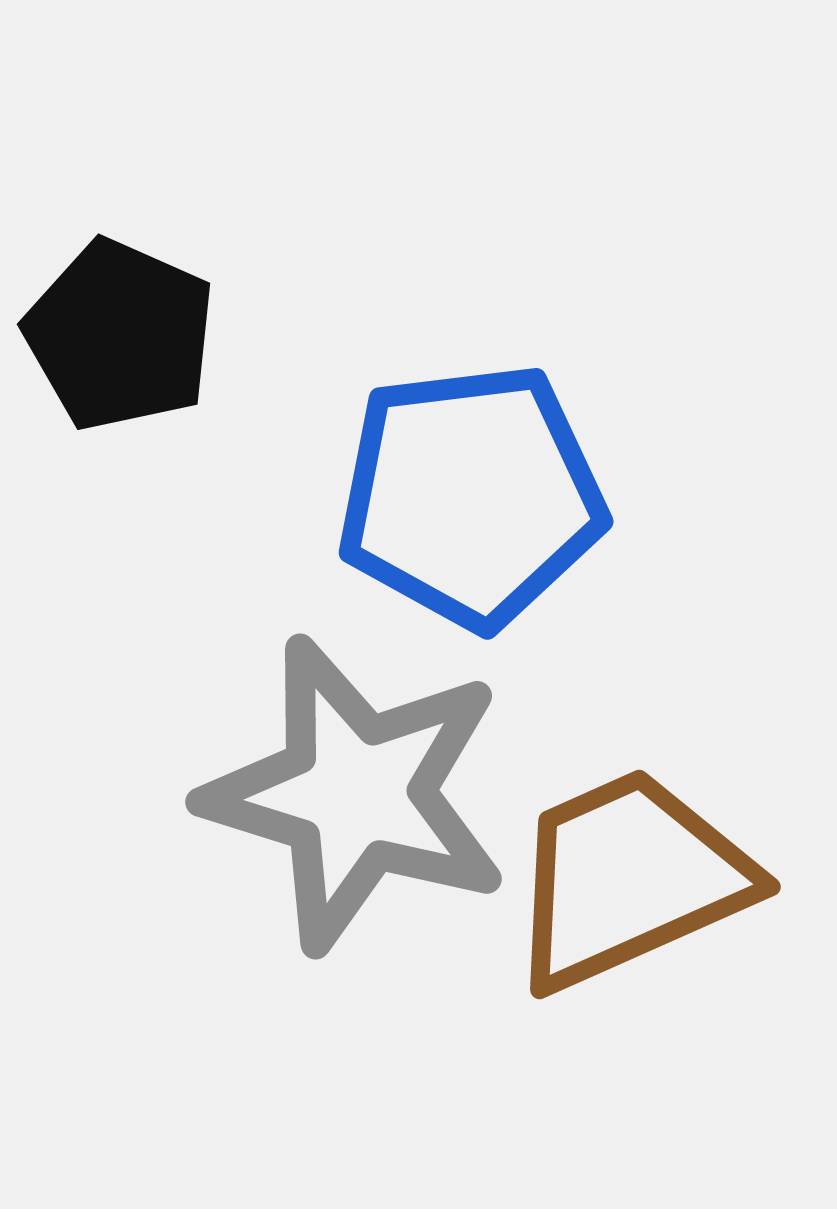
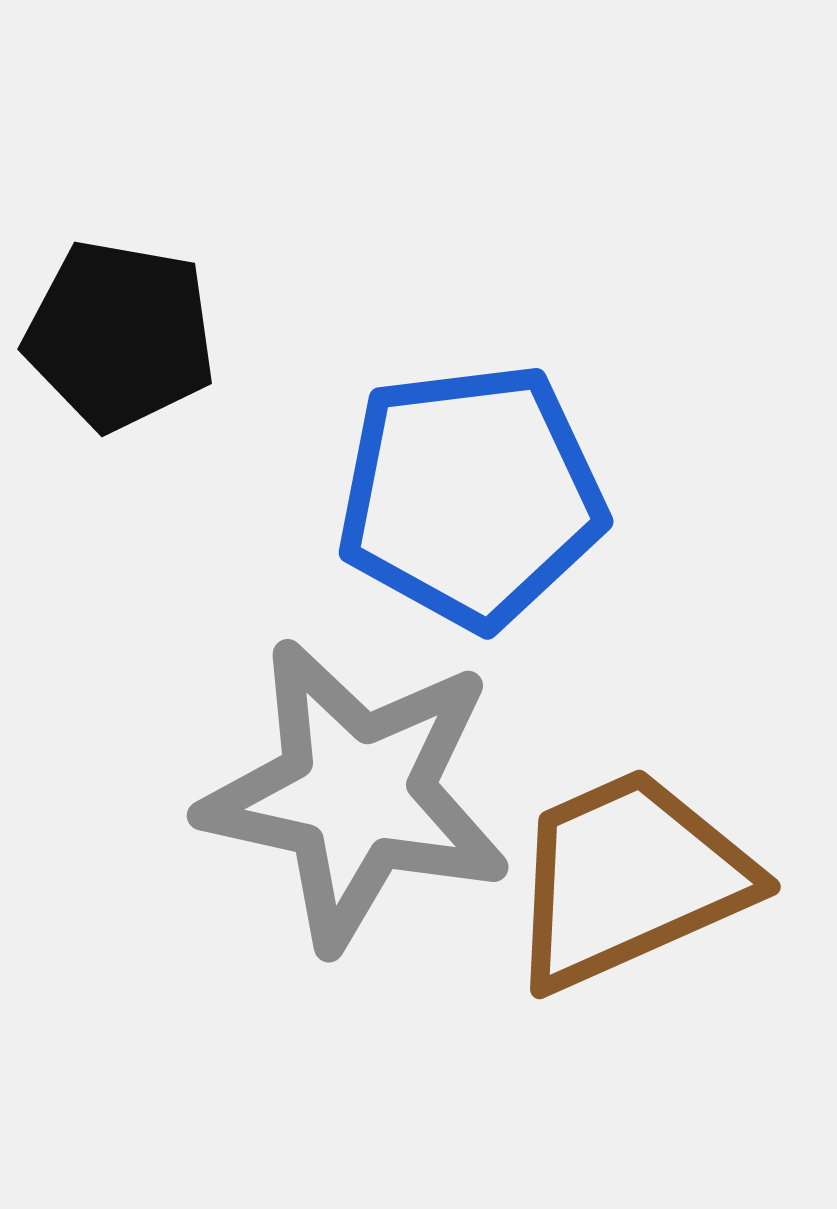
black pentagon: rotated 14 degrees counterclockwise
gray star: rotated 5 degrees counterclockwise
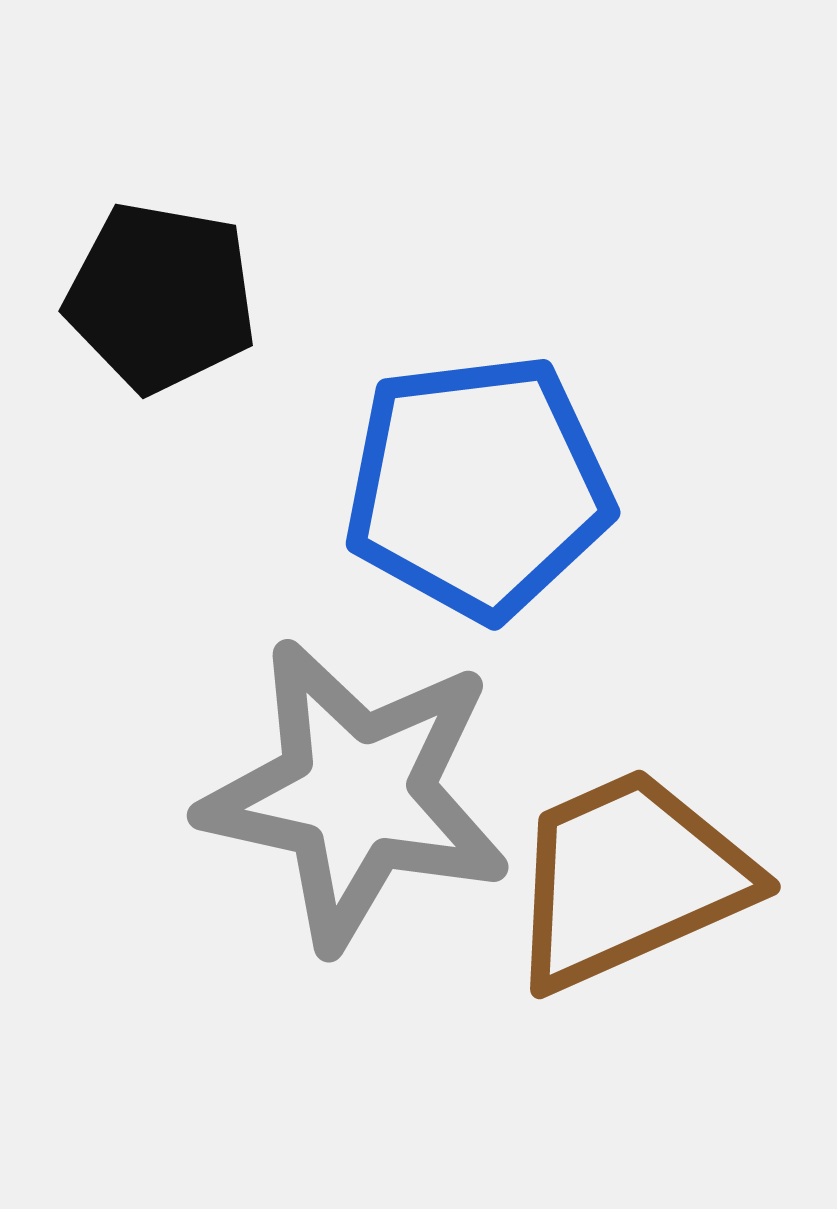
black pentagon: moved 41 px right, 38 px up
blue pentagon: moved 7 px right, 9 px up
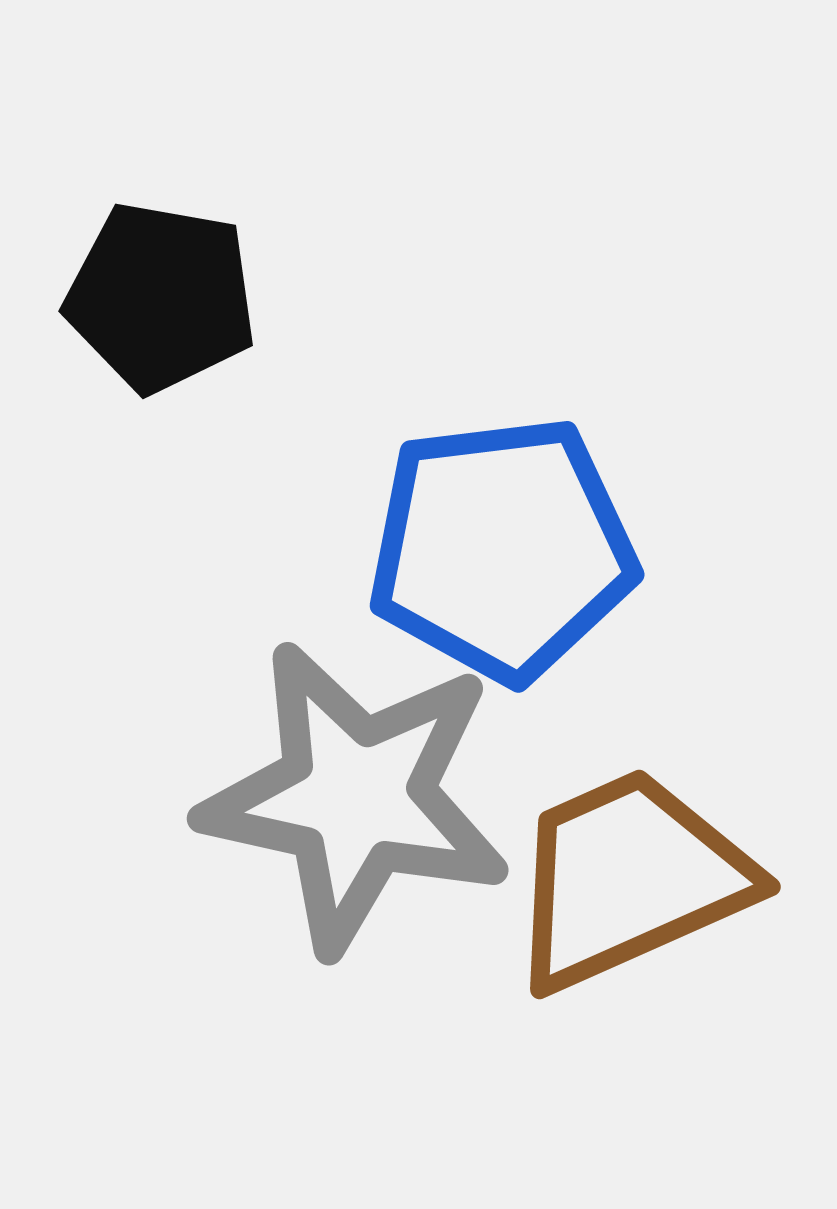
blue pentagon: moved 24 px right, 62 px down
gray star: moved 3 px down
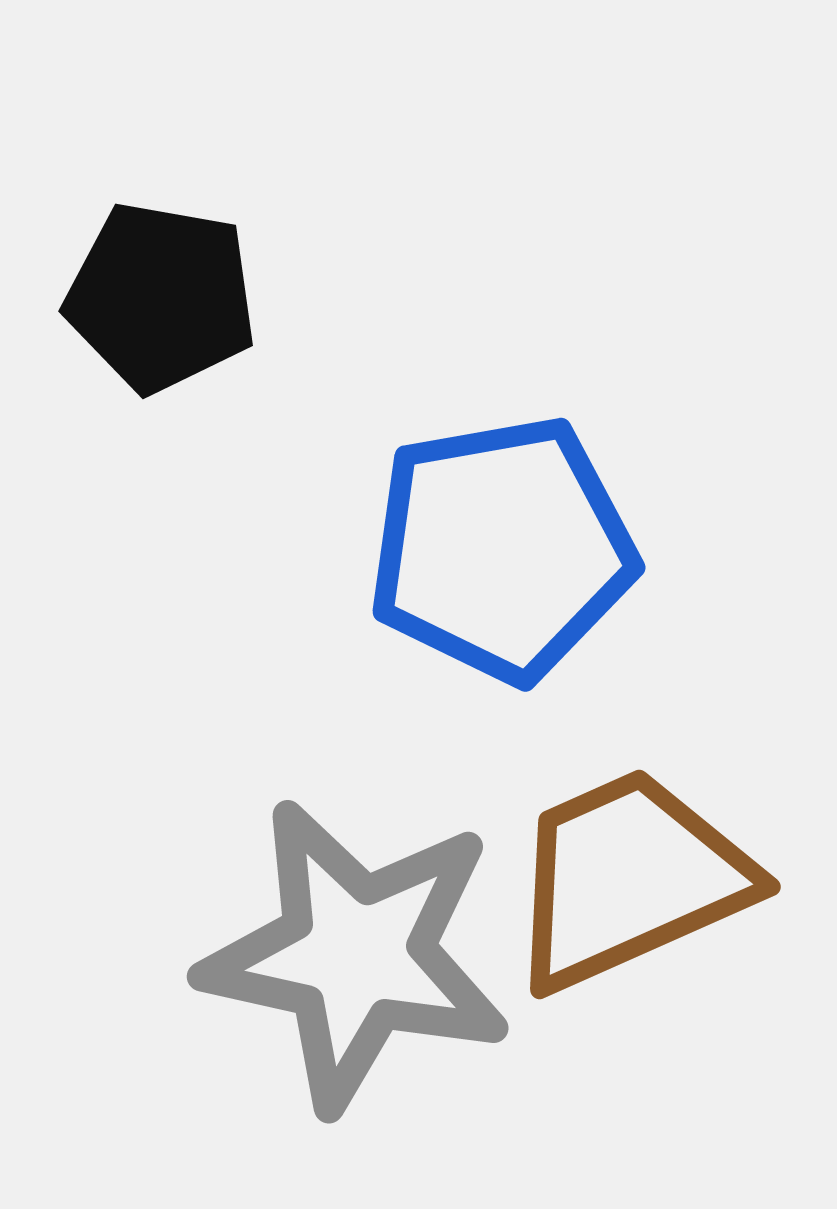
blue pentagon: rotated 3 degrees counterclockwise
gray star: moved 158 px down
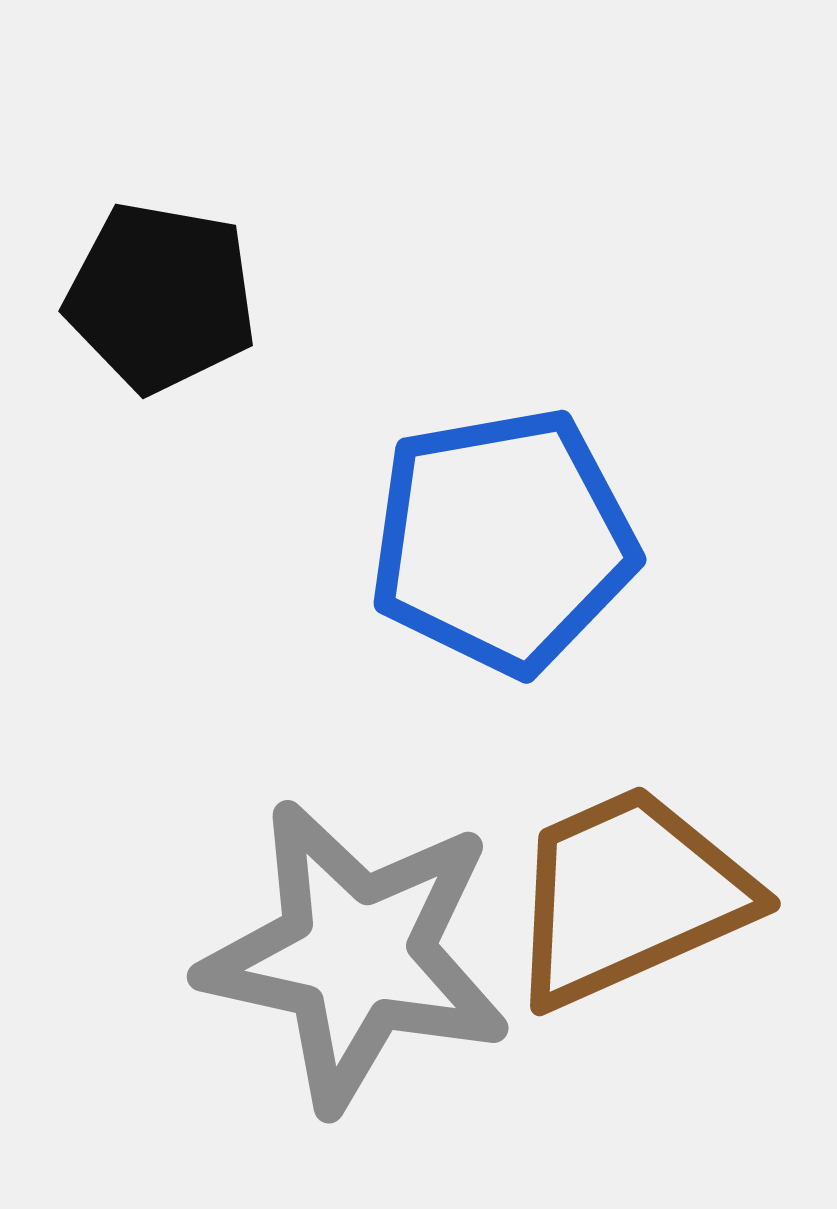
blue pentagon: moved 1 px right, 8 px up
brown trapezoid: moved 17 px down
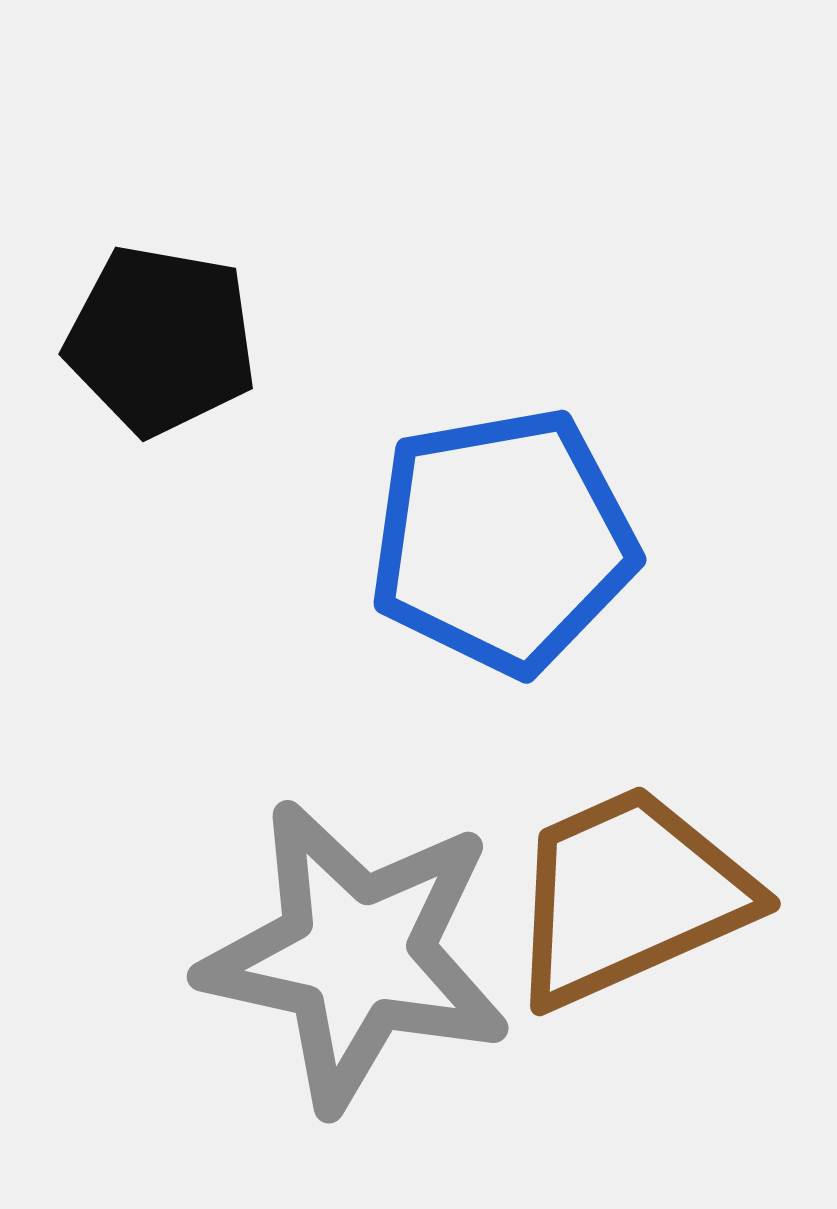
black pentagon: moved 43 px down
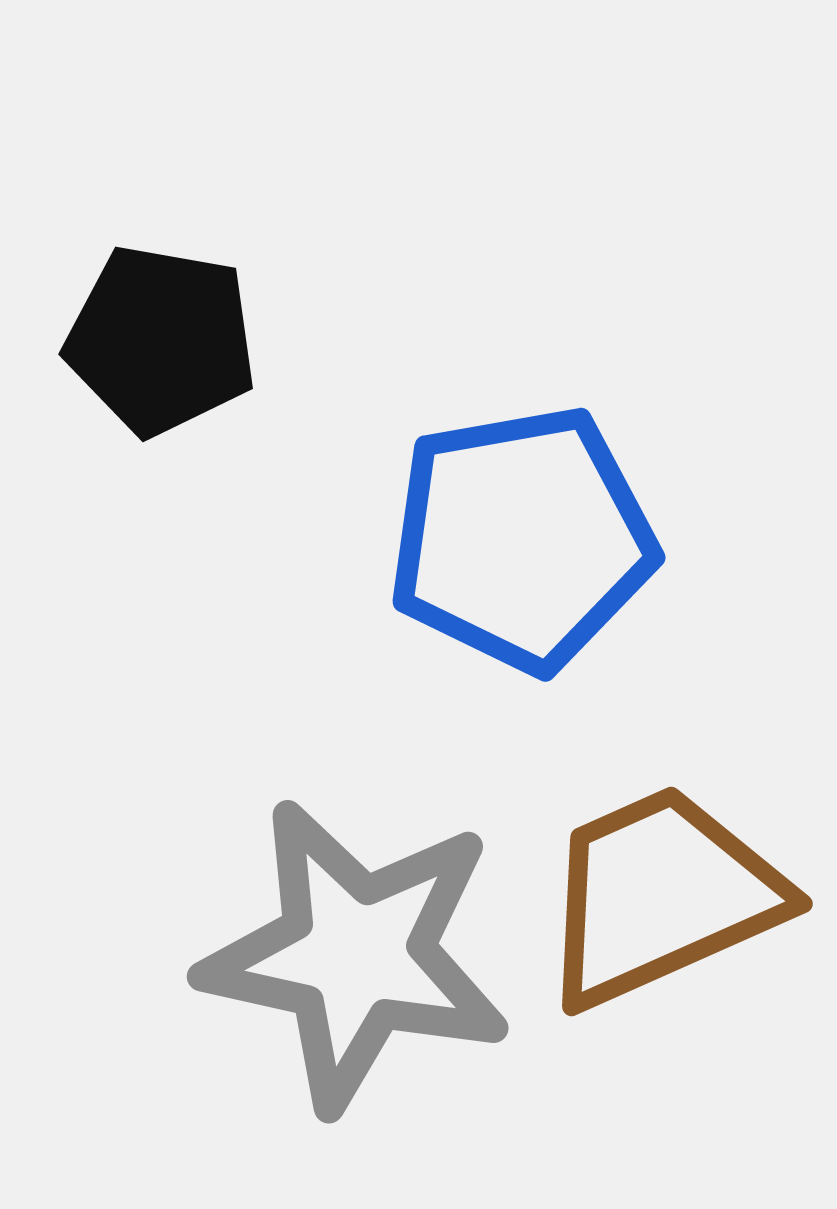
blue pentagon: moved 19 px right, 2 px up
brown trapezoid: moved 32 px right
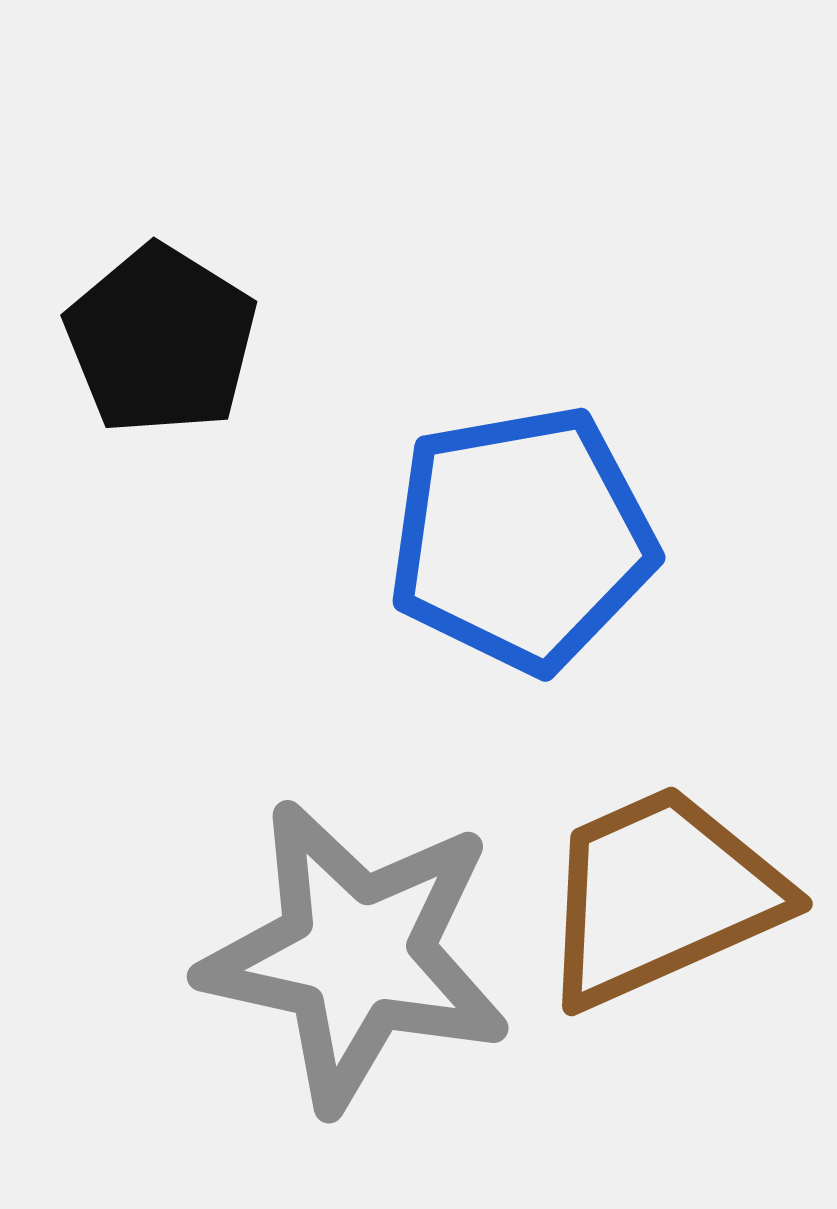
black pentagon: rotated 22 degrees clockwise
